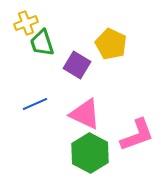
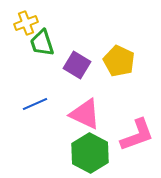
yellow pentagon: moved 8 px right, 17 px down
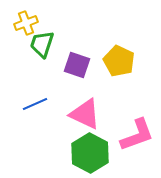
green trapezoid: moved 1 px down; rotated 36 degrees clockwise
purple square: rotated 12 degrees counterclockwise
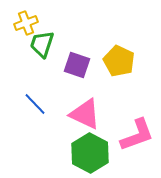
blue line: rotated 70 degrees clockwise
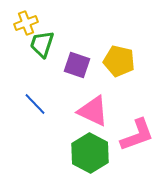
yellow pentagon: rotated 12 degrees counterclockwise
pink triangle: moved 8 px right, 3 px up
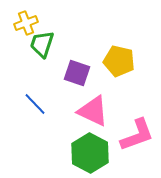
purple square: moved 8 px down
